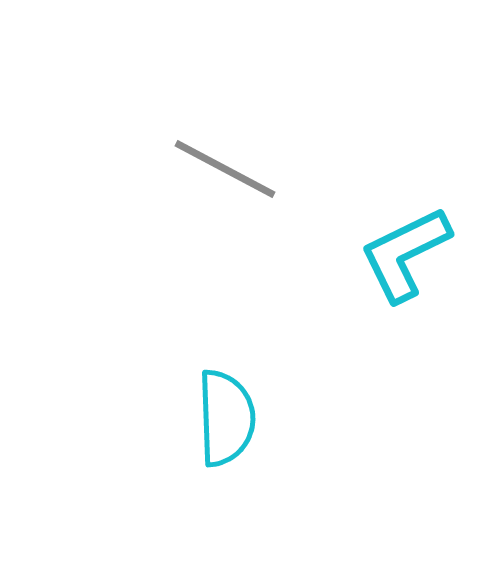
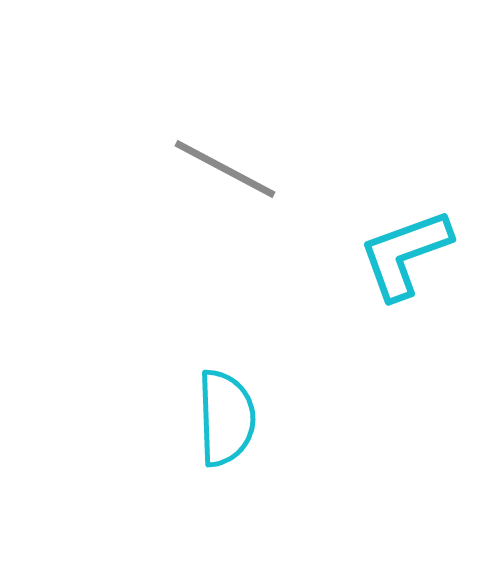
cyan L-shape: rotated 6 degrees clockwise
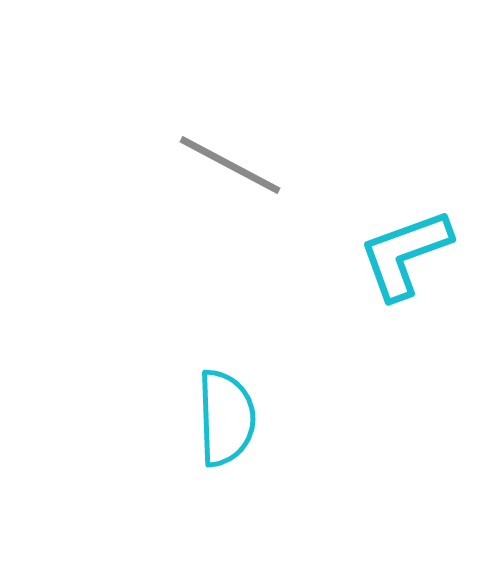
gray line: moved 5 px right, 4 px up
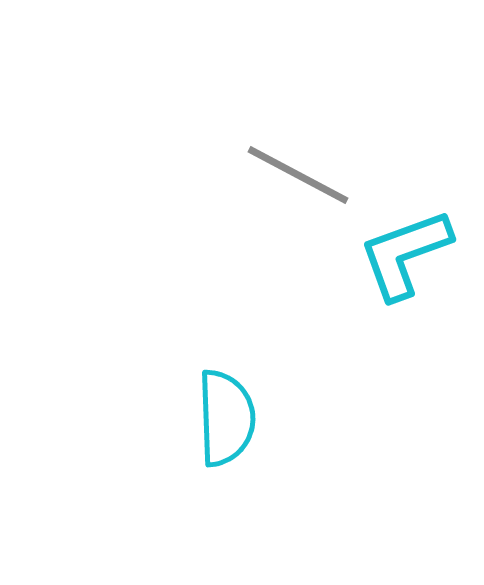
gray line: moved 68 px right, 10 px down
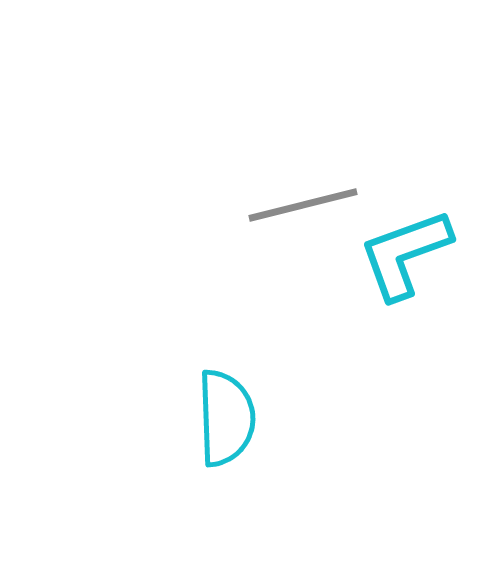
gray line: moved 5 px right, 30 px down; rotated 42 degrees counterclockwise
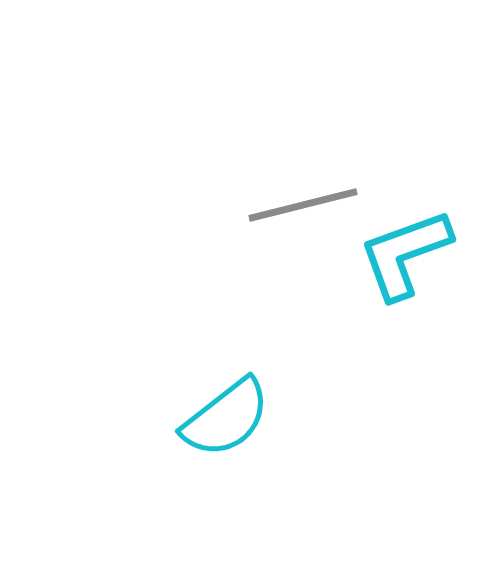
cyan semicircle: rotated 54 degrees clockwise
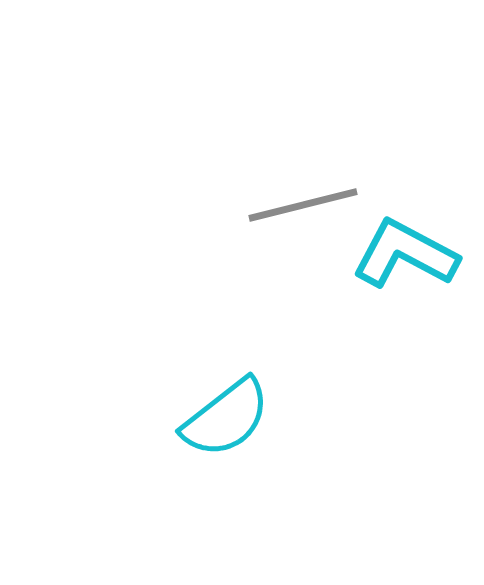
cyan L-shape: rotated 48 degrees clockwise
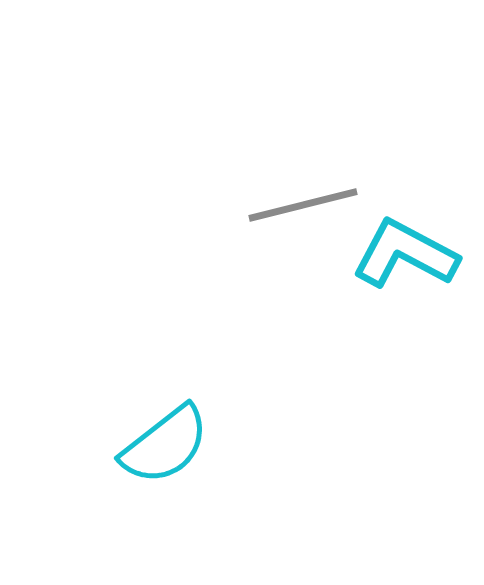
cyan semicircle: moved 61 px left, 27 px down
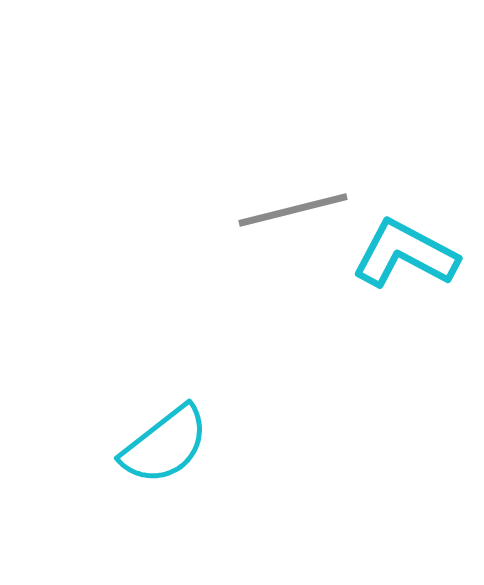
gray line: moved 10 px left, 5 px down
